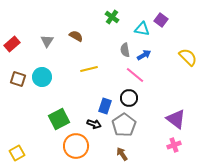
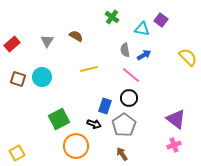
pink line: moved 4 px left
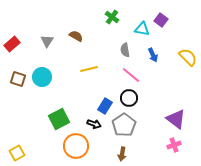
blue arrow: moved 9 px right; rotated 96 degrees clockwise
blue rectangle: rotated 14 degrees clockwise
brown arrow: rotated 136 degrees counterclockwise
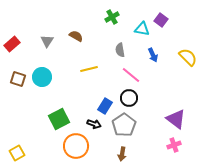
green cross: rotated 24 degrees clockwise
gray semicircle: moved 5 px left
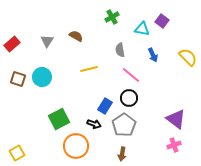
purple square: moved 1 px right, 1 px down
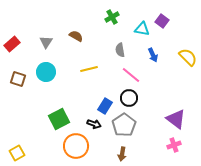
gray triangle: moved 1 px left, 1 px down
cyan circle: moved 4 px right, 5 px up
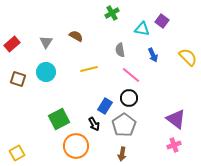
green cross: moved 4 px up
black arrow: rotated 40 degrees clockwise
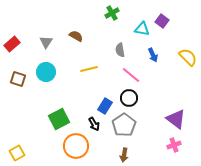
brown arrow: moved 2 px right, 1 px down
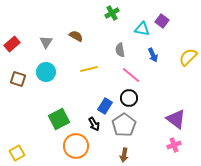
yellow semicircle: rotated 90 degrees counterclockwise
